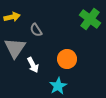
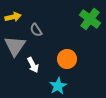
yellow arrow: moved 1 px right
gray triangle: moved 2 px up
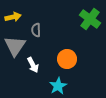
gray semicircle: rotated 32 degrees clockwise
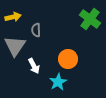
orange circle: moved 1 px right
white arrow: moved 1 px right, 1 px down
cyan star: moved 4 px up
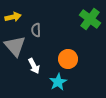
gray triangle: rotated 15 degrees counterclockwise
